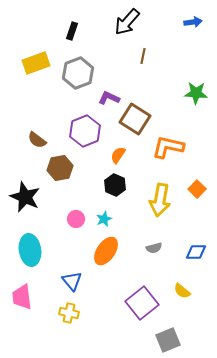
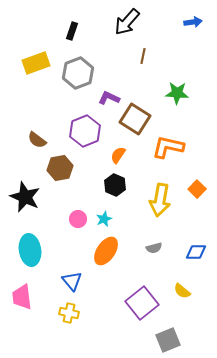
green star: moved 19 px left
pink circle: moved 2 px right
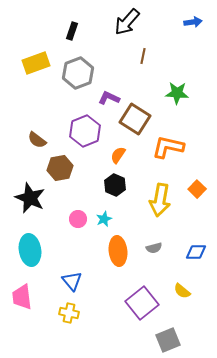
black star: moved 5 px right, 1 px down
orange ellipse: moved 12 px right; rotated 40 degrees counterclockwise
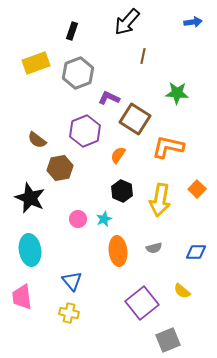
black hexagon: moved 7 px right, 6 px down
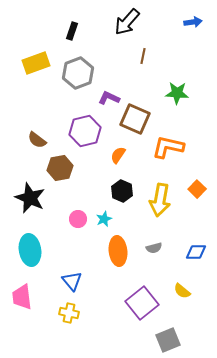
brown square: rotated 8 degrees counterclockwise
purple hexagon: rotated 8 degrees clockwise
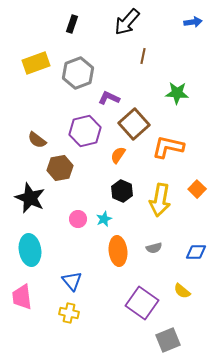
black rectangle: moved 7 px up
brown square: moved 1 px left, 5 px down; rotated 24 degrees clockwise
purple square: rotated 16 degrees counterclockwise
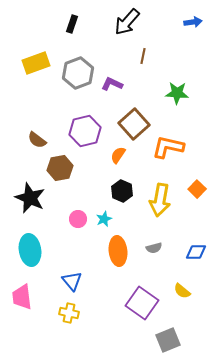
purple L-shape: moved 3 px right, 14 px up
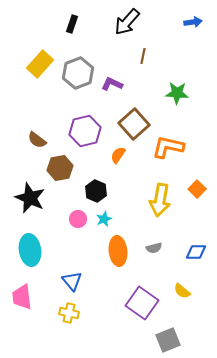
yellow rectangle: moved 4 px right, 1 px down; rotated 28 degrees counterclockwise
black hexagon: moved 26 px left
